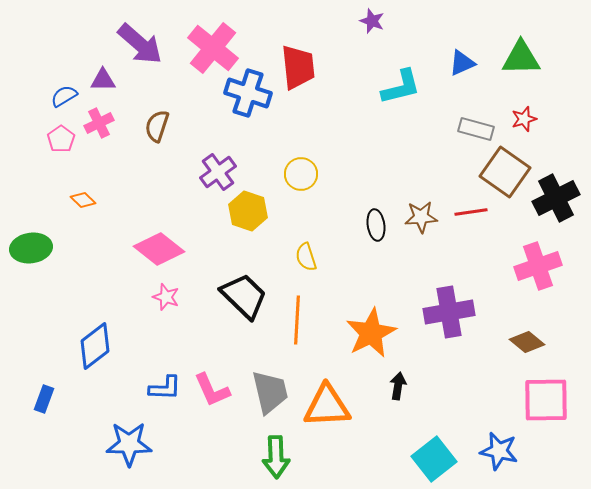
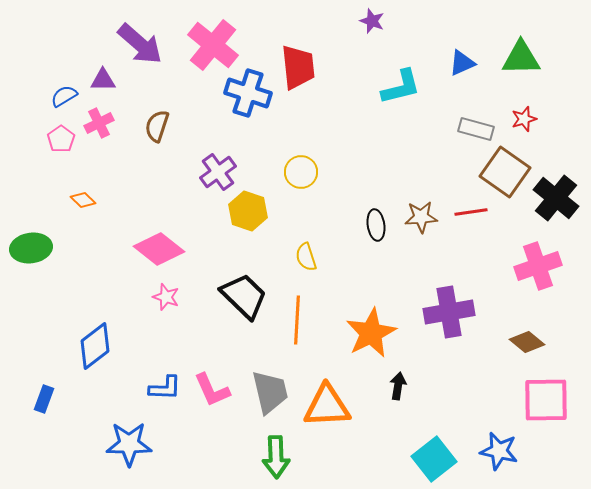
pink cross at (213, 48): moved 3 px up
yellow circle at (301, 174): moved 2 px up
black cross at (556, 198): rotated 24 degrees counterclockwise
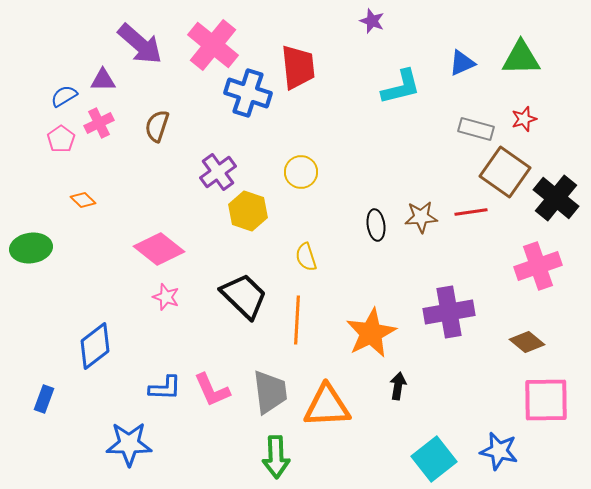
gray trapezoid at (270, 392): rotated 6 degrees clockwise
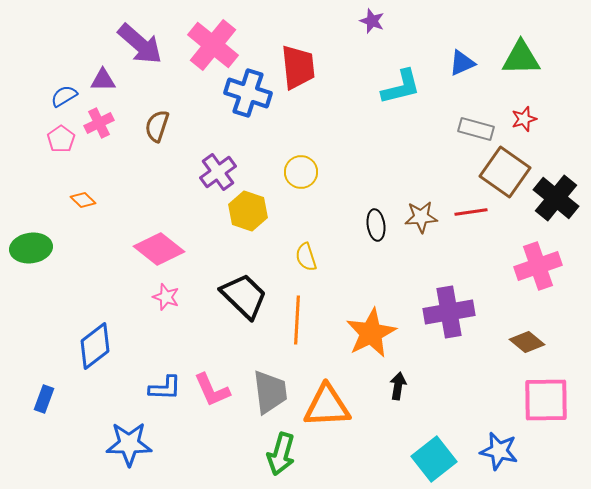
green arrow at (276, 457): moved 5 px right, 3 px up; rotated 18 degrees clockwise
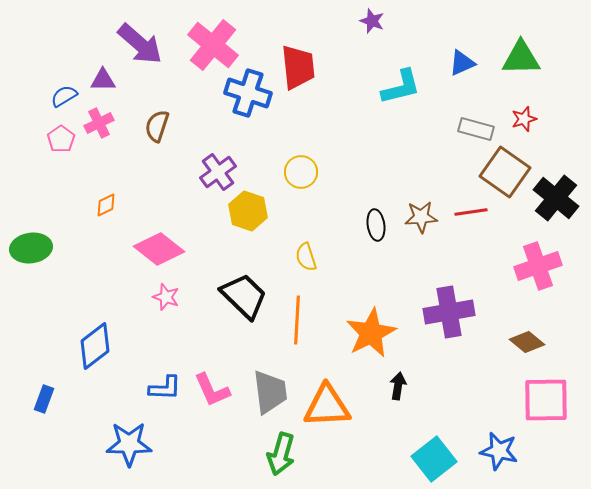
orange diamond at (83, 200): moved 23 px right, 5 px down; rotated 70 degrees counterclockwise
